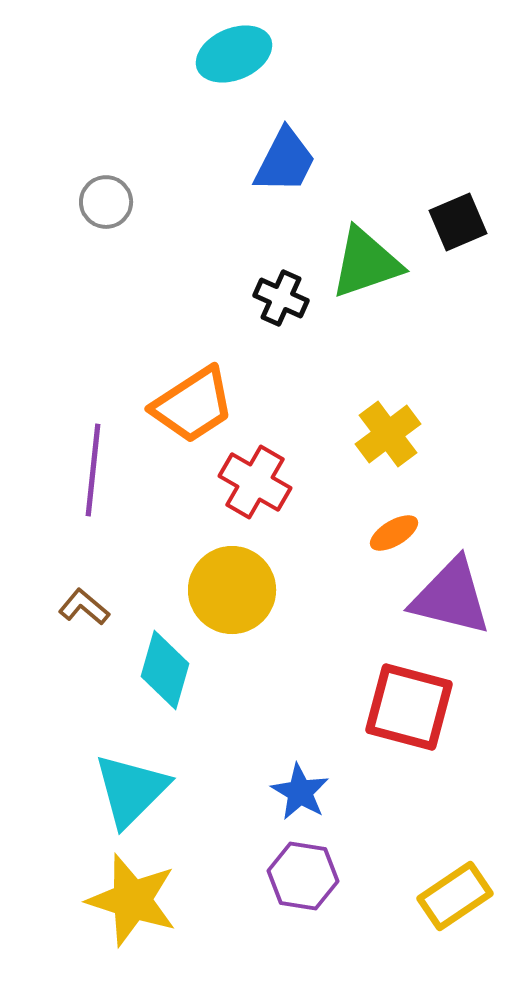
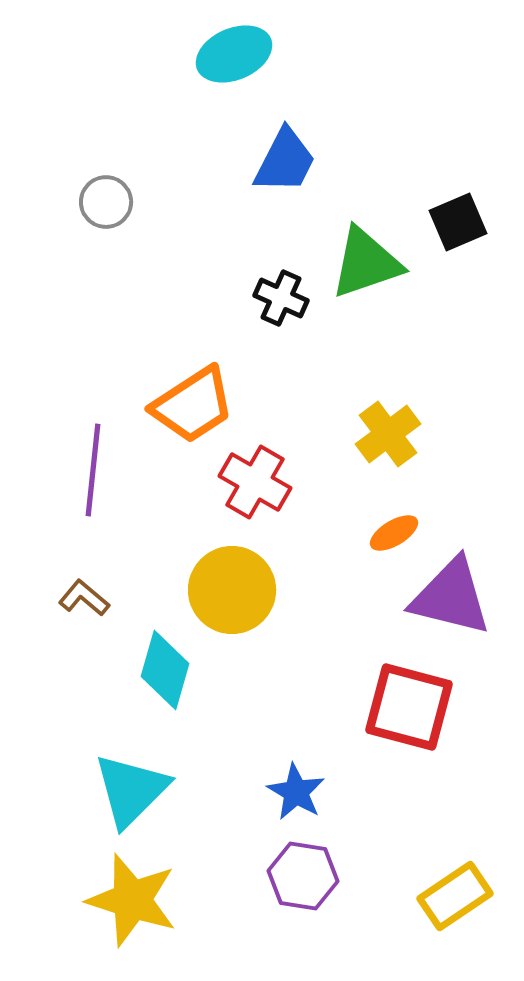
brown L-shape: moved 9 px up
blue star: moved 4 px left
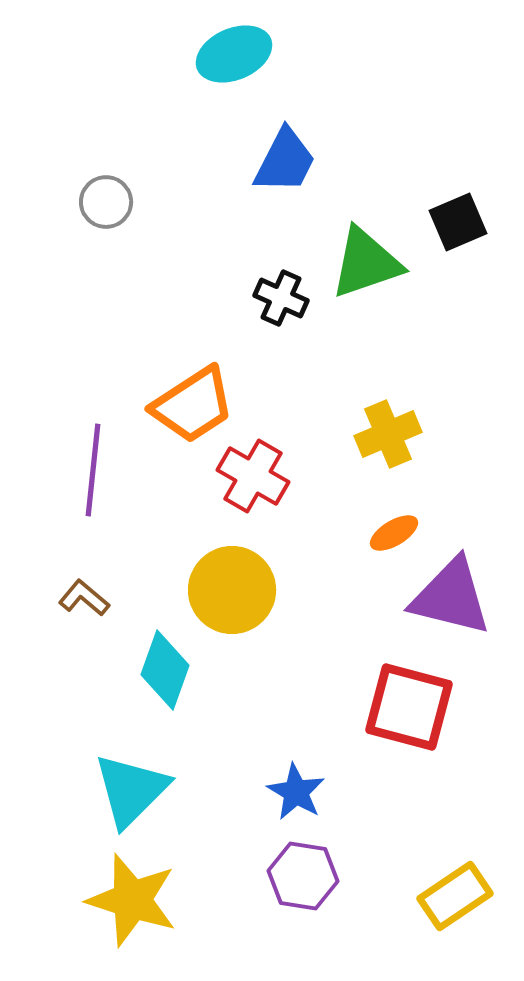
yellow cross: rotated 14 degrees clockwise
red cross: moved 2 px left, 6 px up
cyan diamond: rotated 4 degrees clockwise
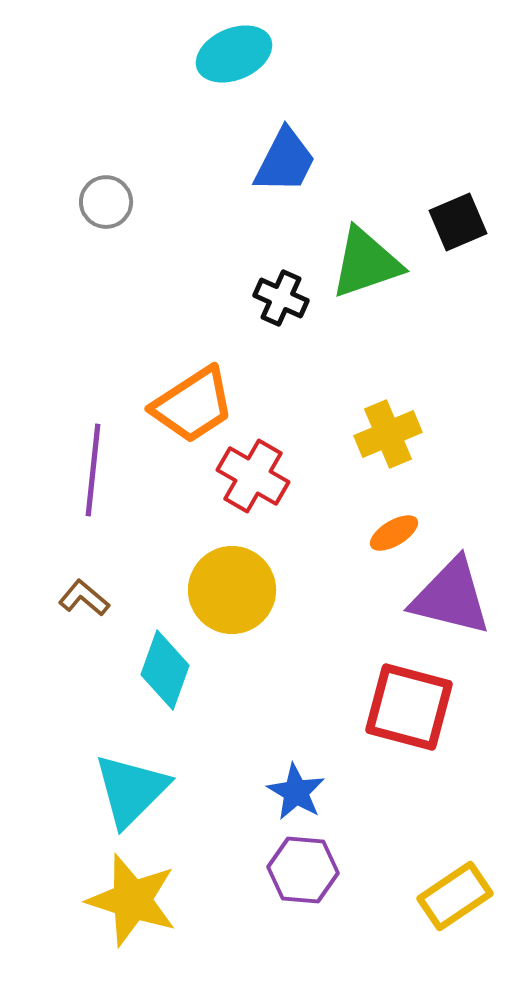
purple hexagon: moved 6 px up; rotated 4 degrees counterclockwise
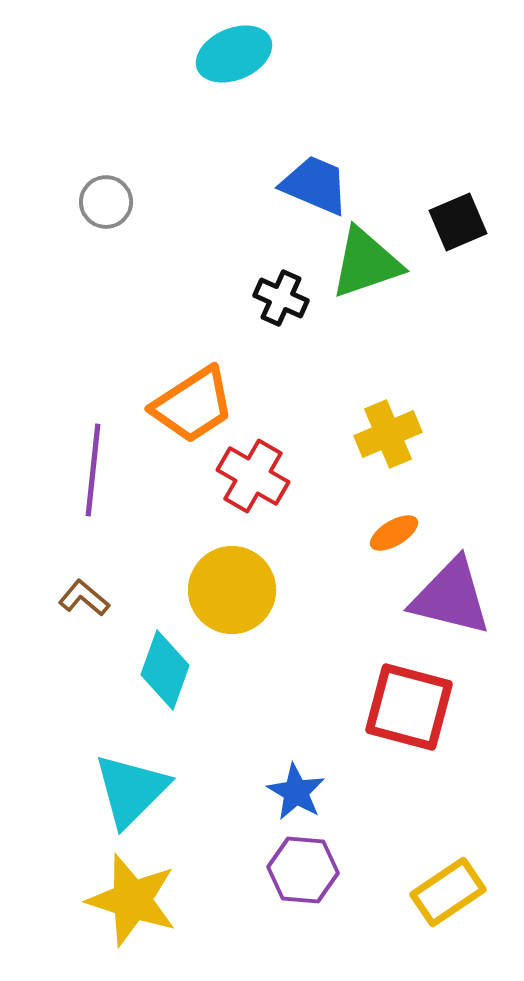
blue trapezoid: moved 30 px right, 24 px down; rotated 94 degrees counterclockwise
yellow rectangle: moved 7 px left, 4 px up
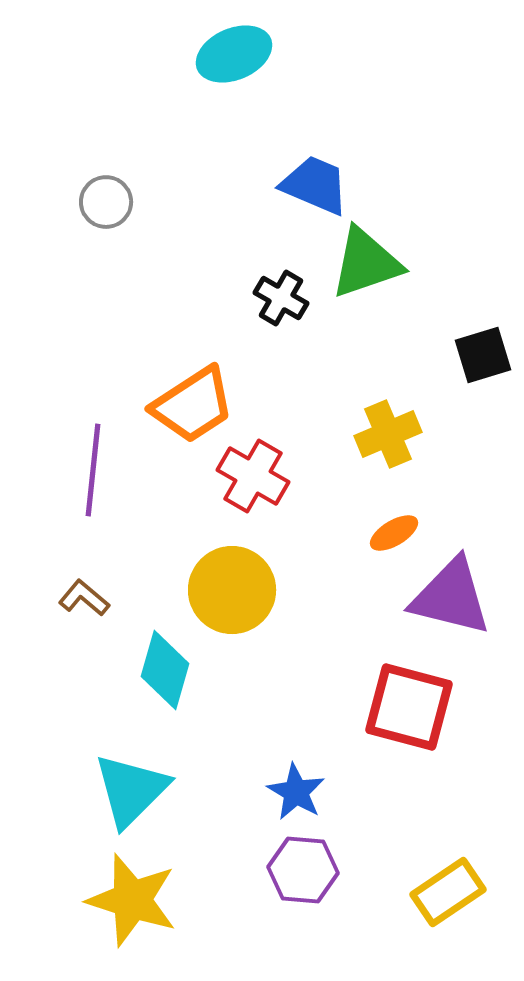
black square: moved 25 px right, 133 px down; rotated 6 degrees clockwise
black cross: rotated 6 degrees clockwise
cyan diamond: rotated 4 degrees counterclockwise
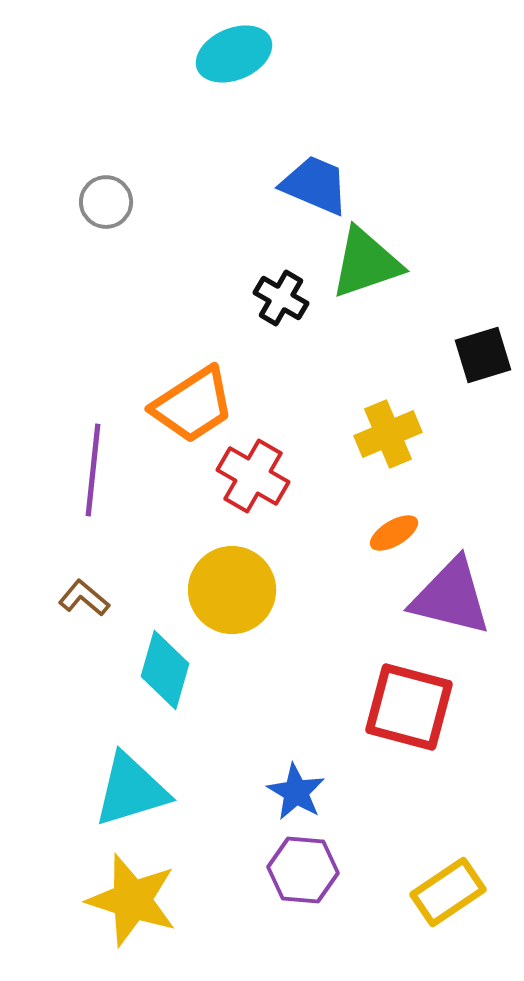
cyan triangle: rotated 28 degrees clockwise
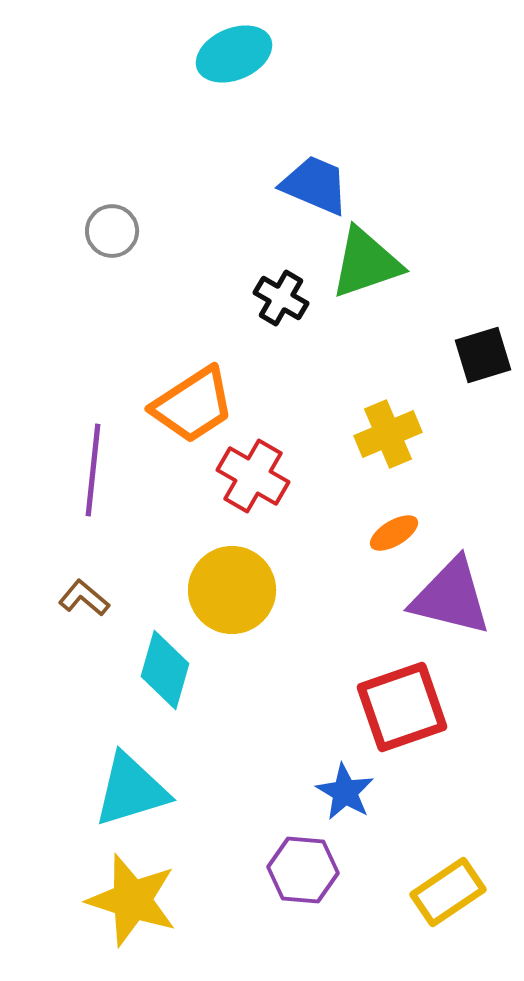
gray circle: moved 6 px right, 29 px down
red square: moved 7 px left; rotated 34 degrees counterclockwise
blue star: moved 49 px right
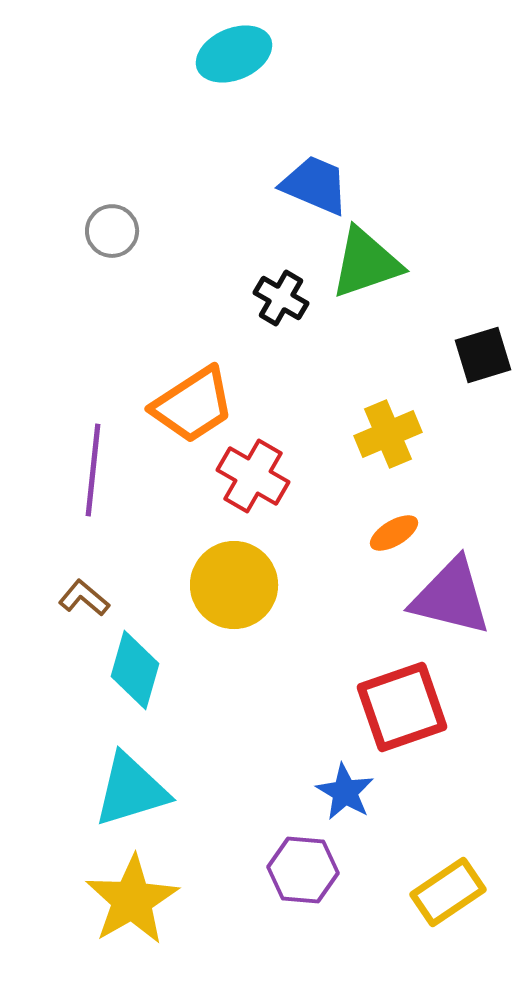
yellow circle: moved 2 px right, 5 px up
cyan diamond: moved 30 px left
yellow star: rotated 24 degrees clockwise
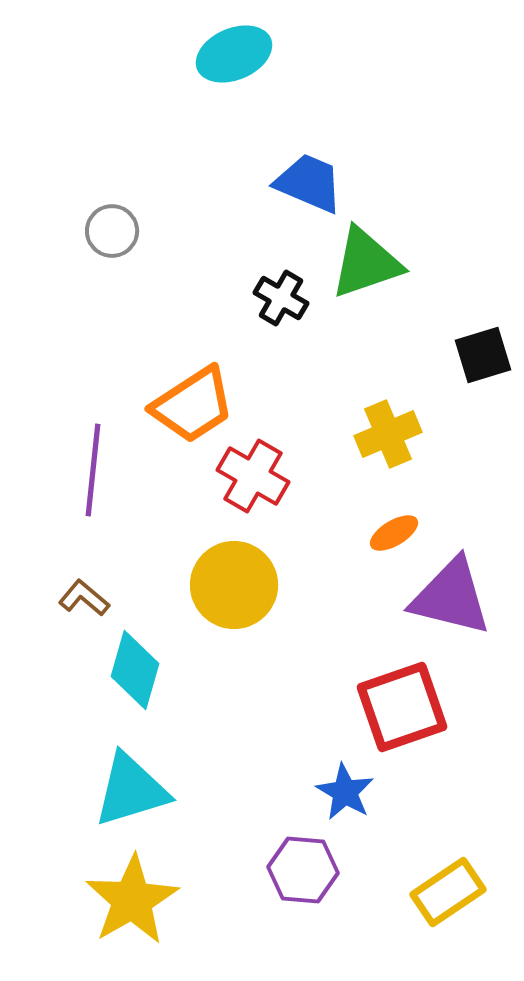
blue trapezoid: moved 6 px left, 2 px up
